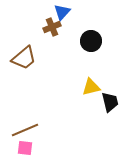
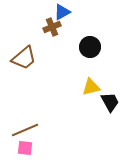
blue triangle: rotated 18 degrees clockwise
black circle: moved 1 px left, 6 px down
black trapezoid: rotated 15 degrees counterclockwise
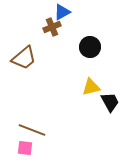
brown line: moved 7 px right; rotated 44 degrees clockwise
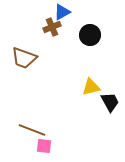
black circle: moved 12 px up
brown trapezoid: rotated 60 degrees clockwise
pink square: moved 19 px right, 2 px up
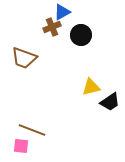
black circle: moved 9 px left
black trapezoid: rotated 85 degrees clockwise
pink square: moved 23 px left
